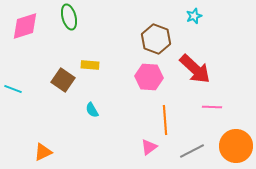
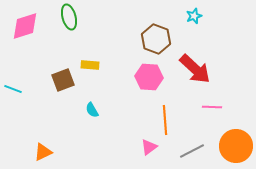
brown square: rotated 35 degrees clockwise
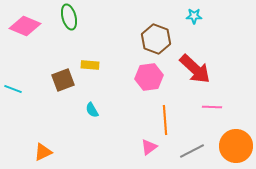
cyan star: rotated 21 degrees clockwise
pink diamond: rotated 40 degrees clockwise
pink hexagon: rotated 12 degrees counterclockwise
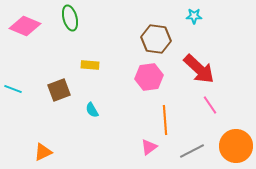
green ellipse: moved 1 px right, 1 px down
brown hexagon: rotated 12 degrees counterclockwise
red arrow: moved 4 px right
brown square: moved 4 px left, 10 px down
pink line: moved 2 px left, 2 px up; rotated 54 degrees clockwise
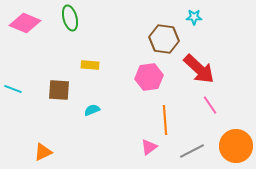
cyan star: moved 1 px down
pink diamond: moved 3 px up
brown hexagon: moved 8 px right
brown square: rotated 25 degrees clockwise
cyan semicircle: rotated 98 degrees clockwise
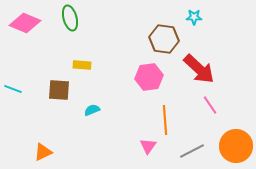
yellow rectangle: moved 8 px left
pink triangle: moved 1 px left, 1 px up; rotated 18 degrees counterclockwise
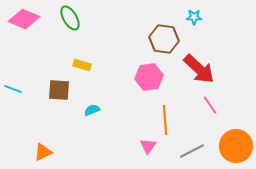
green ellipse: rotated 15 degrees counterclockwise
pink diamond: moved 1 px left, 4 px up
yellow rectangle: rotated 12 degrees clockwise
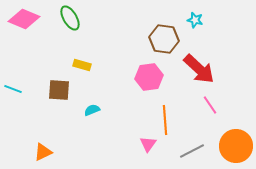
cyan star: moved 1 px right, 3 px down; rotated 14 degrees clockwise
pink triangle: moved 2 px up
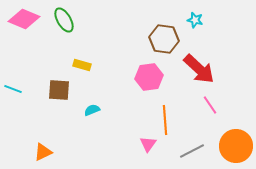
green ellipse: moved 6 px left, 2 px down
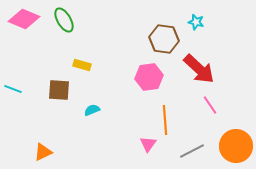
cyan star: moved 1 px right, 2 px down
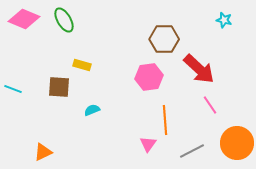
cyan star: moved 28 px right, 2 px up
brown hexagon: rotated 8 degrees counterclockwise
brown square: moved 3 px up
orange circle: moved 1 px right, 3 px up
